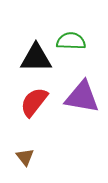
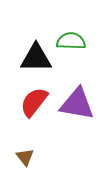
purple triangle: moved 5 px left, 7 px down
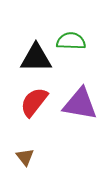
purple triangle: moved 3 px right
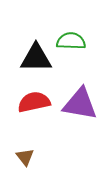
red semicircle: rotated 40 degrees clockwise
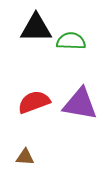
black triangle: moved 30 px up
red semicircle: rotated 8 degrees counterclockwise
brown triangle: rotated 48 degrees counterclockwise
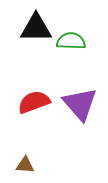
purple triangle: rotated 39 degrees clockwise
brown triangle: moved 8 px down
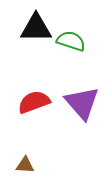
green semicircle: rotated 16 degrees clockwise
purple triangle: moved 2 px right, 1 px up
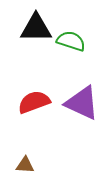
purple triangle: rotated 24 degrees counterclockwise
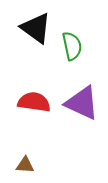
black triangle: rotated 36 degrees clockwise
green semicircle: moved 1 px right, 5 px down; rotated 60 degrees clockwise
red semicircle: rotated 28 degrees clockwise
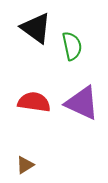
brown triangle: rotated 36 degrees counterclockwise
